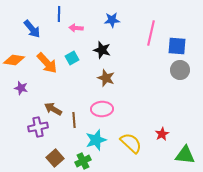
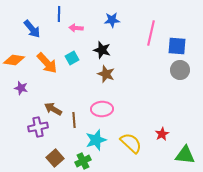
brown star: moved 4 px up
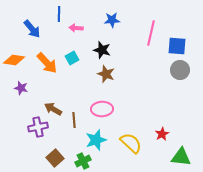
green triangle: moved 4 px left, 2 px down
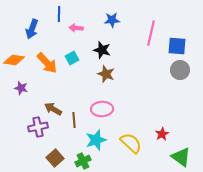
blue arrow: rotated 60 degrees clockwise
green triangle: rotated 30 degrees clockwise
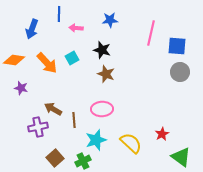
blue star: moved 2 px left
gray circle: moved 2 px down
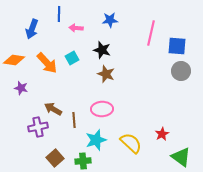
gray circle: moved 1 px right, 1 px up
green cross: rotated 21 degrees clockwise
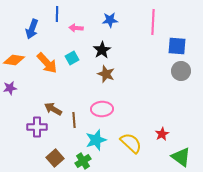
blue line: moved 2 px left
pink line: moved 2 px right, 11 px up; rotated 10 degrees counterclockwise
black star: rotated 24 degrees clockwise
purple star: moved 11 px left; rotated 24 degrees counterclockwise
purple cross: moved 1 px left; rotated 12 degrees clockwise
green cross: rotated 28 degrees counterclockwise
